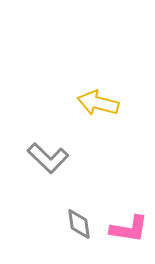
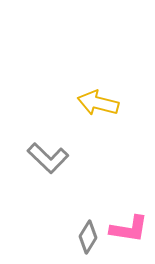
gray diamond: moved 9 px right, 13 px down; rotated 40 degrees clockwise
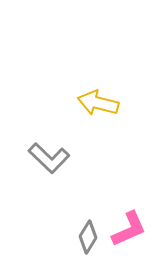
gray L-shape: moved 1 px right
pink L-shape: rotated 33 degrees counterclockwise
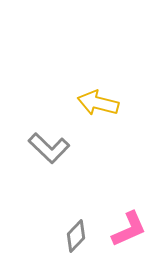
gray L-shape: moved 10 px up
gray diamond: moved 12 px left, 1 px up; rotated 12 degrees clockwise
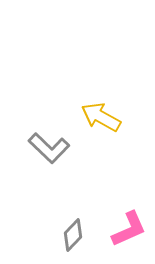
yellow arrow: moved 3 px right, 14 px down; rotated 15 degrees clockwise
gray diamond: moved 3 px left, 1 px up
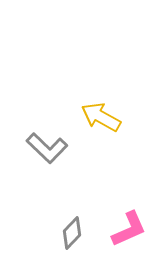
gray L-shape: moved 2 px left
gray diamond: moved 1 px left, 2 px up
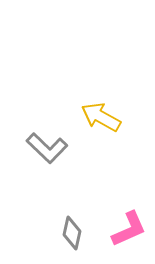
gray diamond: rotated 32 degrees counterclockwise
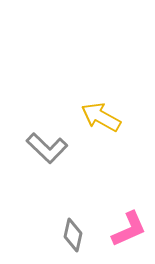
gray diamond: moved 1 px right, 2 px down
